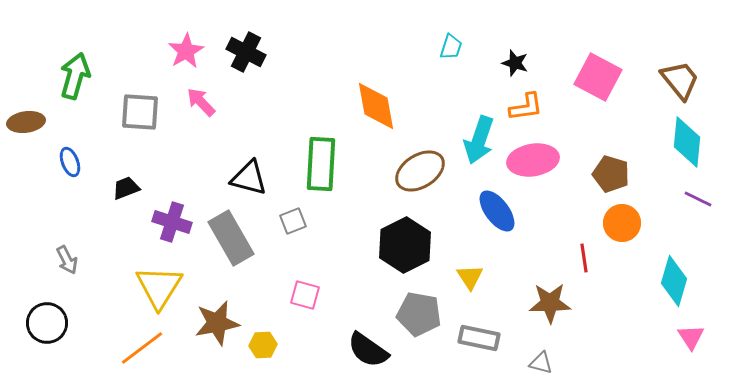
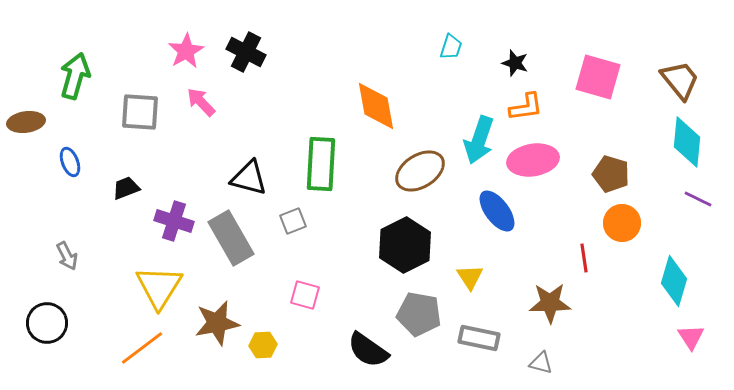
pink square at (598, 77): rotated 12 degrees counterclockwise
purple cross at (172, 222): moved 2 px right, 1 px up
gray arrow at (67, 260): moved 4 px up
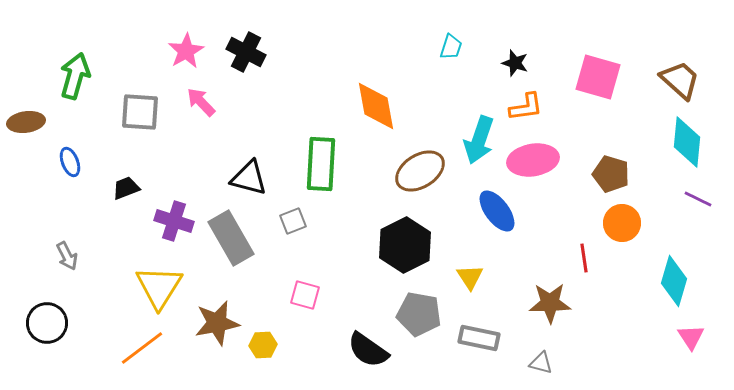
brown trapezoid at (680, 80): rotated 9 degrees counterclockwise
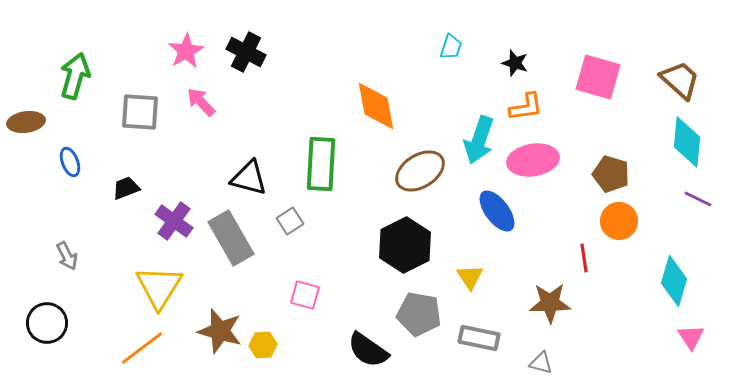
purple cross at (174, 221): rotated 18 degrees clockwise
gray square at (293, 221): moved 3 px left; rotated 12 degrees counterclockwise
orange circle at (622, 223): moved 3 px left, 2 px up
brown star at (217, 323): moved 3 px right, 8 px down; rotated 27 degrees clockwise
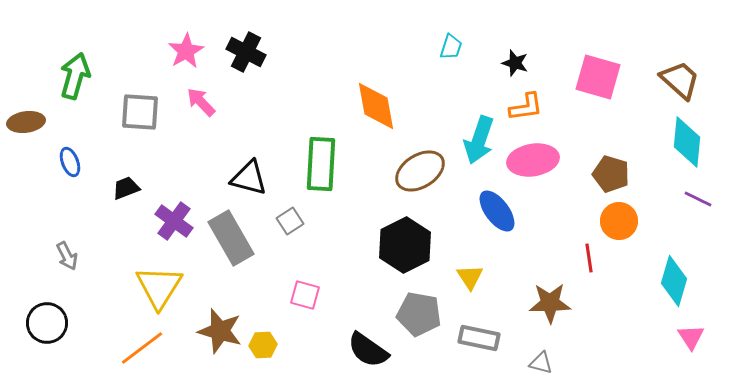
red line at (584, 258): moved 5 px right
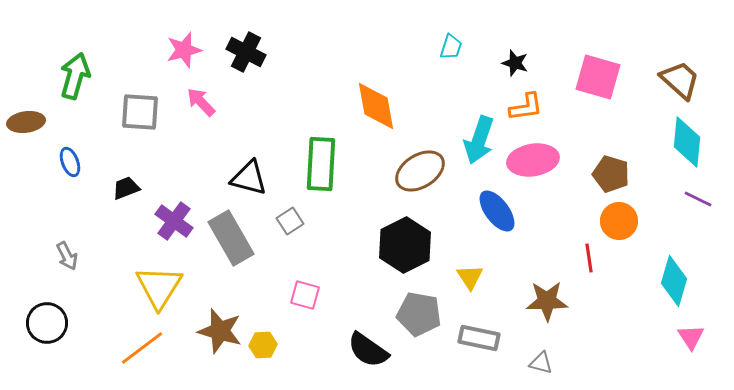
pink star at (186, 51): moved 2 px left, 1 px up; rotated 15 degrees clockwise
brown star at (550, 303): moved 3 px left, 2 px up
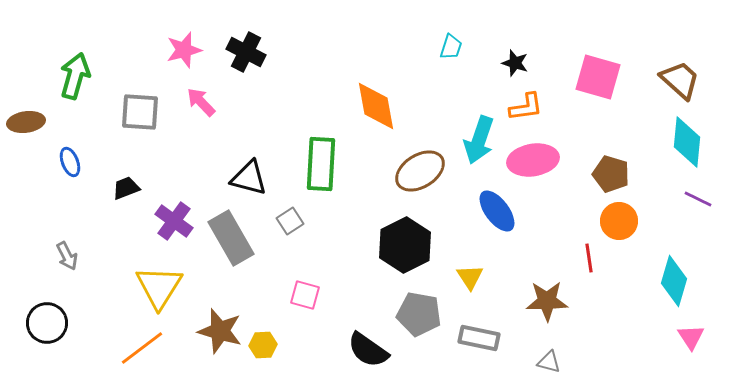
gray triangle at (541, 363): moved 8 px right, 1 px up
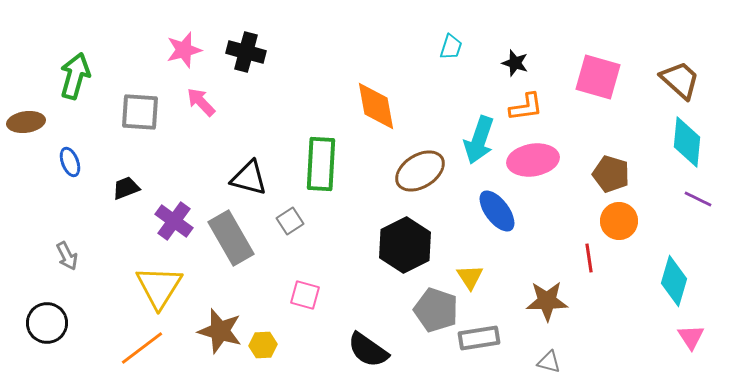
black cross at (246, 52): rotated 12 degrees counterclockwise
gray pentagon at (419, 314): moved 17 px right, 4 px up; rotated 9 degrees clockwise
gray rectangle at (479, 338): rotated 21 degrees counterclockwise
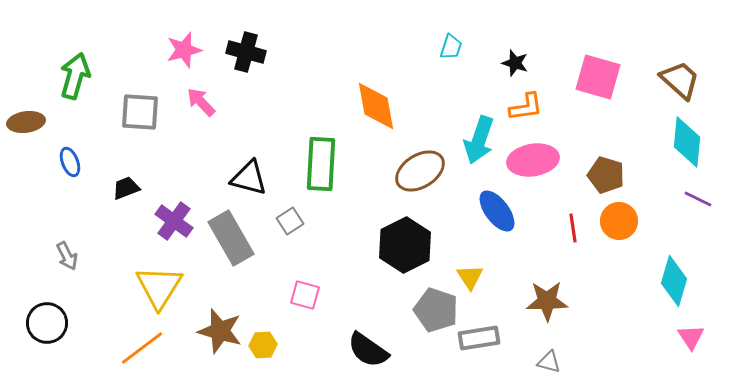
brown pentagon at (611, 174): moved 5 px left, 1 px down
red line at (589, 258): moved 16 px left, 30 px up
